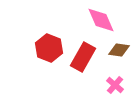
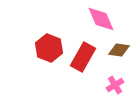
pink diamond: moved 1 px up
pink cross: rotated 18 degrees clockwise
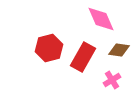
red hexagon: rotated 24 degrees clockwise
pink cross: moved 3 px left, 5 px up
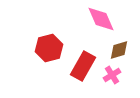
brown diamond: rotated 25 degrees counterclockwise
red rectangle: moved 9 px down
pink cross: moved 5 px up
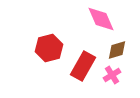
brown diamond: moved 2 px left
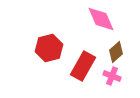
brown diamond: moved 1 px left, 2 px down; rotated 25 degrees counterclockwise
pink cross: moved 1 px down; rotated 36 degrees counterclockwise
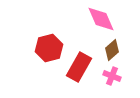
brown diamond: moved 4 px left, 2 px up
red rectangle: moved 4 px left, 1 px down
